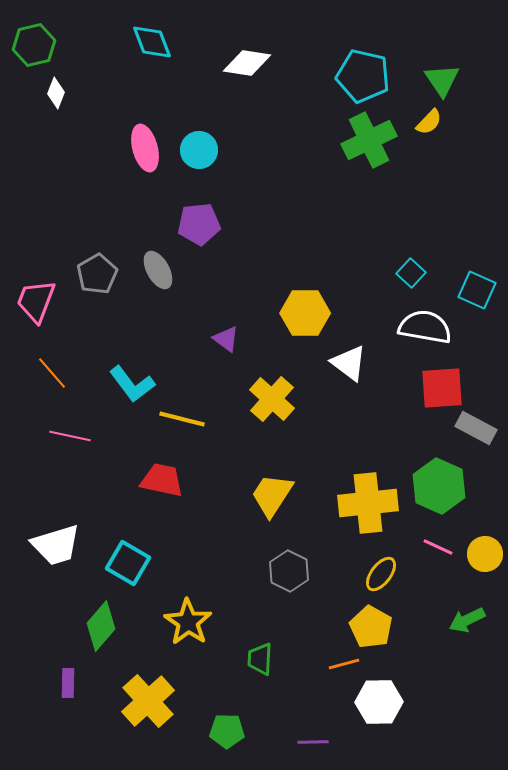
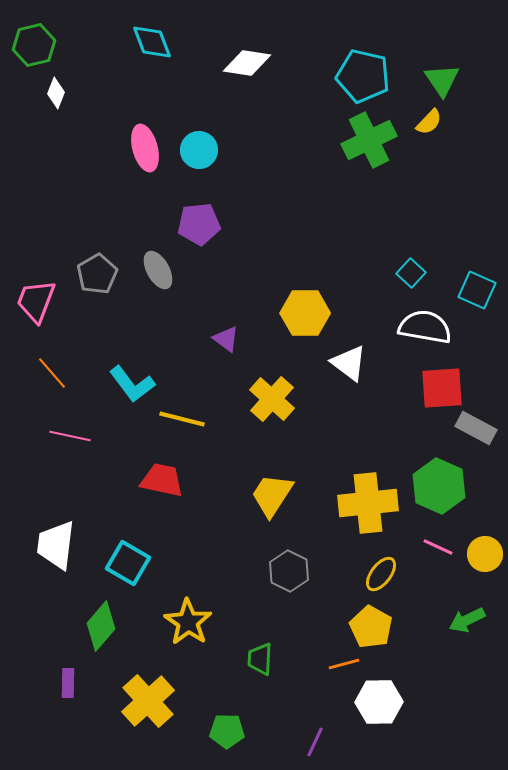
white trapezoid at (56, 545): rotated 114 degrees clockwise
purple line at (313, 742): moved 2 px right; rotated 64 degrees counterclockwise
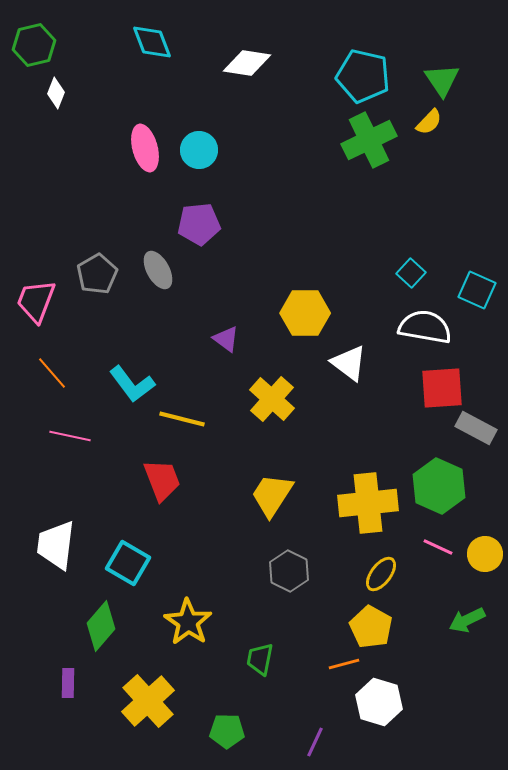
red trapezoid at (162, 480): rotated 57 degrees clockwise
green trapezoid at (260, 659): rotated 8 degrees clockwise
white hexagon at (379, 702): rotated 18 degrees clockwise
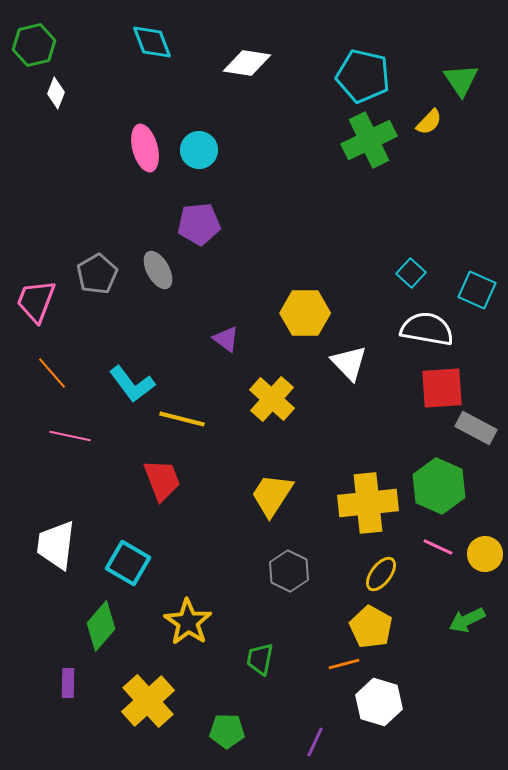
green triangle at (442, 80): moved 19 px right
white semicircle at (425, 327): moved 2 px right, 2 px down
white triangle at (349, 363): rotated 9 degrees clockwise
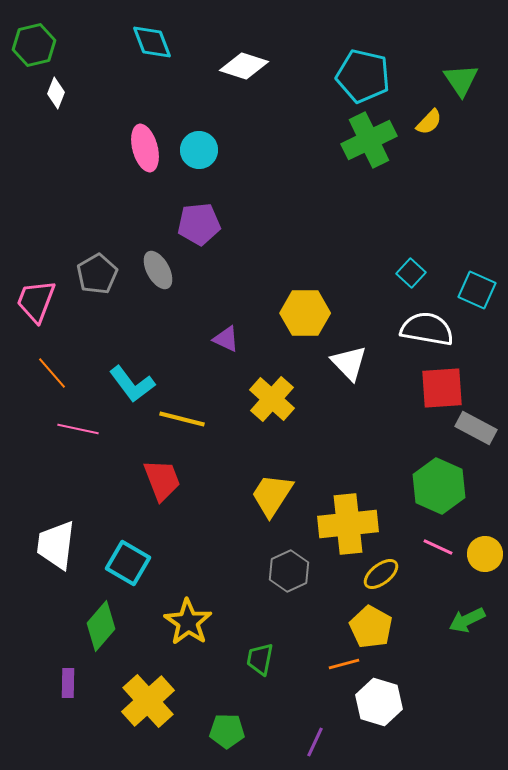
white diamond at (247, 63): moved 3 px left, 3 px down; rotated 9 degrees clockwise
purple triangle at (226, 339): rotated 12 degrees counterclockwise
pink line at (70, 436): moved 8 px right, 7 px up
yellow cross at (368, 503): moved 20 px left, 21 px down
gray hexagon at (289, 571): rotated 9 degrees clockwise
yellow ellipse at (381, 574): rotated 15 degrees clockwise
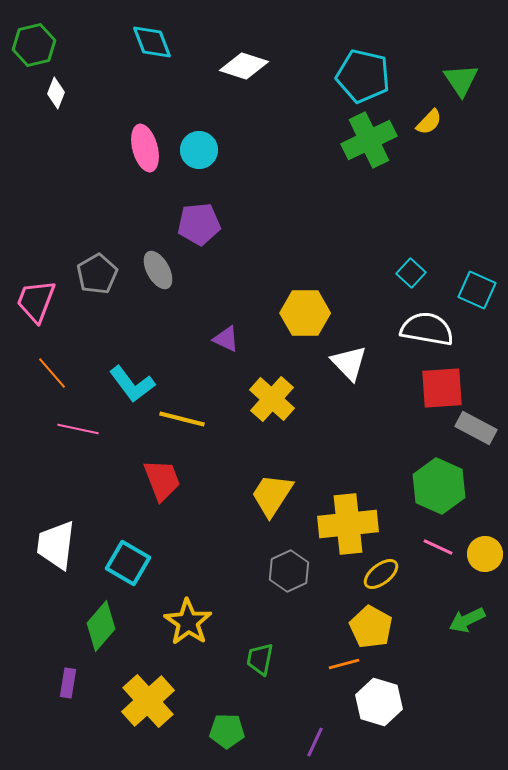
purple rectangle at (68, 683): rotated 8 degrees clockwise
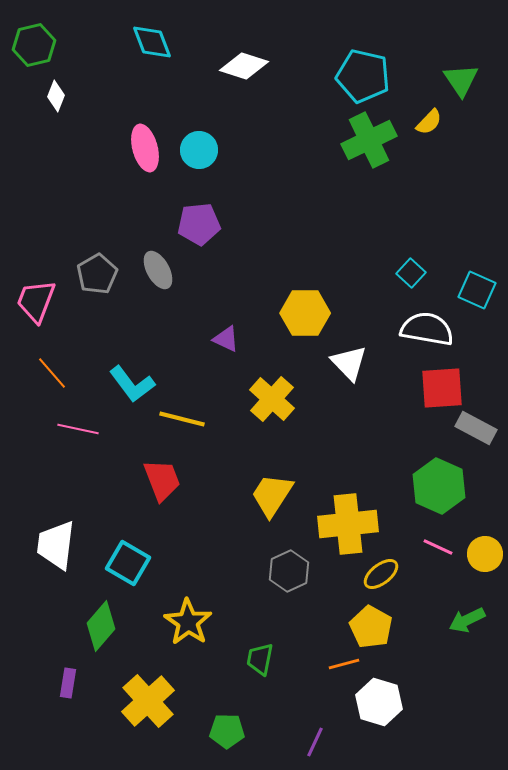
white diamond at (56, 93): moved 3 px down
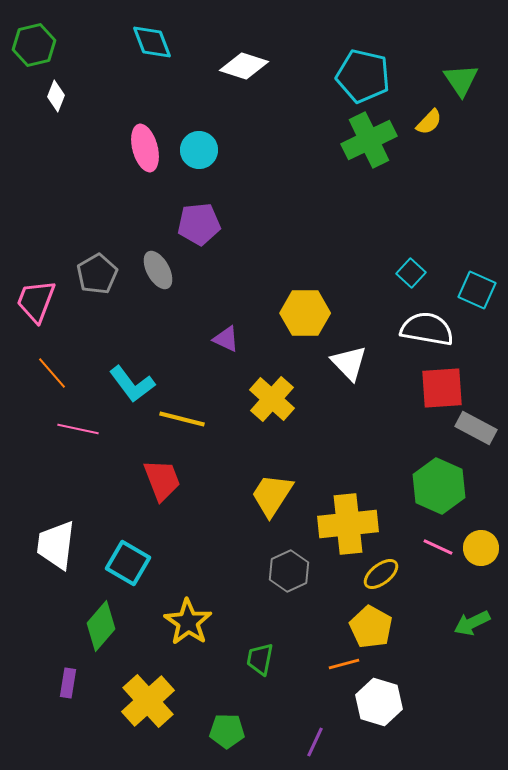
yellow circle at (485, 554): moved 4 px left, 6 px up
green arrow at (467, 620): moved 5 px right, 3 px down
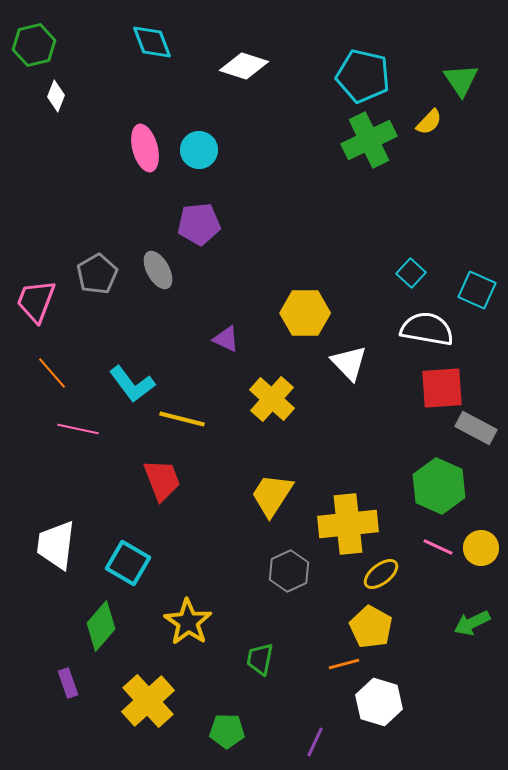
purple rectangle at (68, 683): rotated 28 degrees counterclockwise
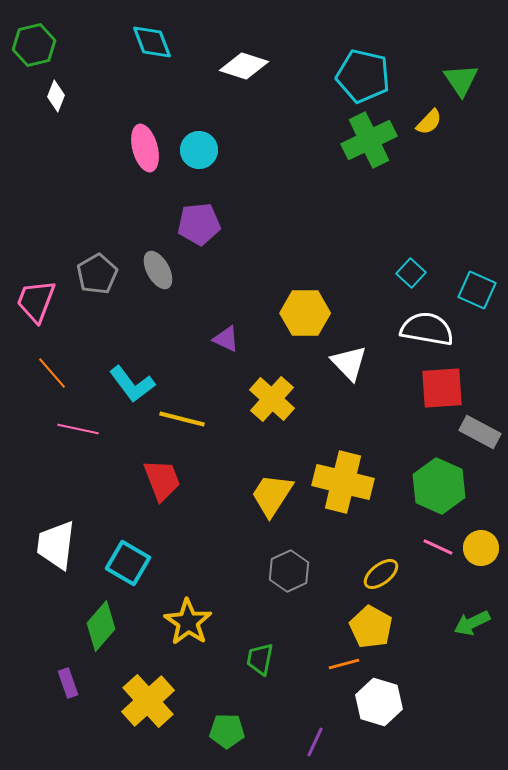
gray rectangle at (476, 428): moved 4 px right, 4 px down
yellow cross at (348, 524): moved 5 px left, 42 px up; rotated 20 degrees clockwise
